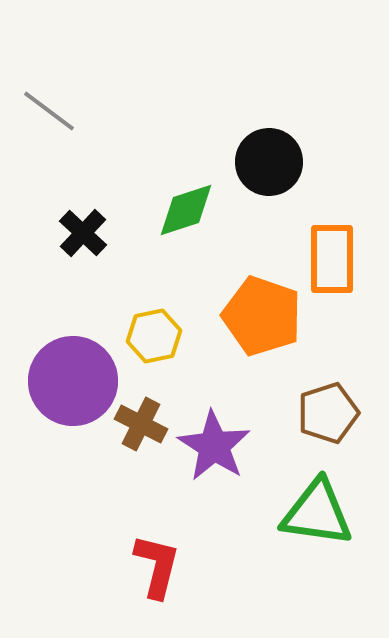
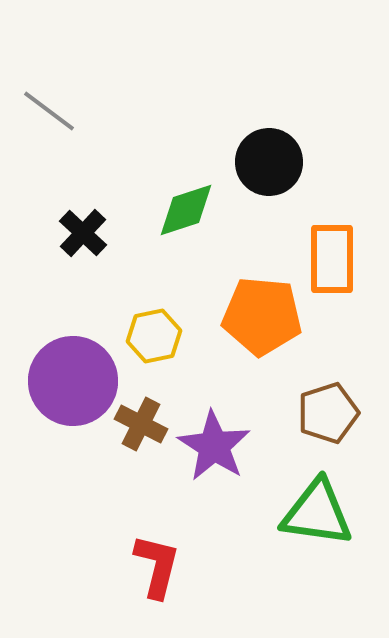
orange pentagon: rotated 14 degrees counterclockwise
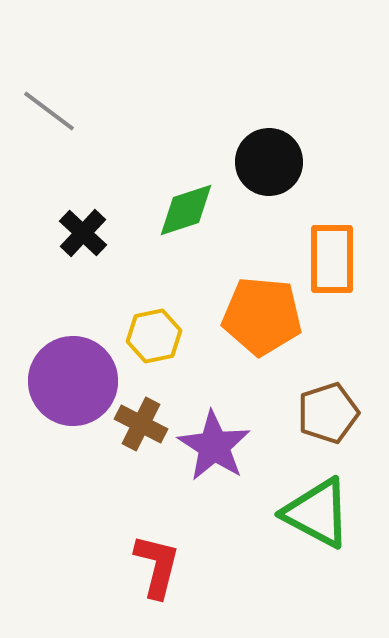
green triangle: rotated 20 degrees clockwise
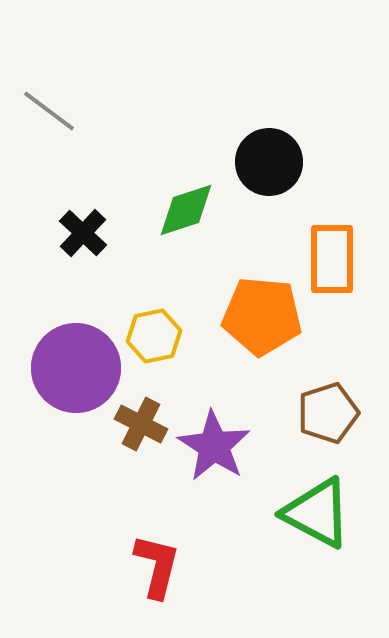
purple circle: moved 3 px right, 13 px up
